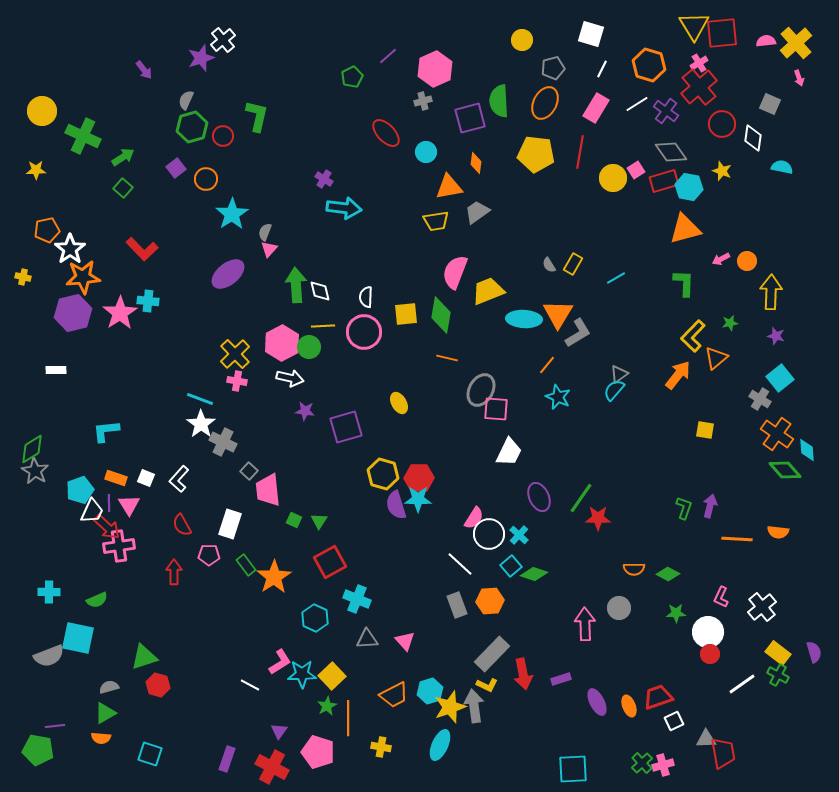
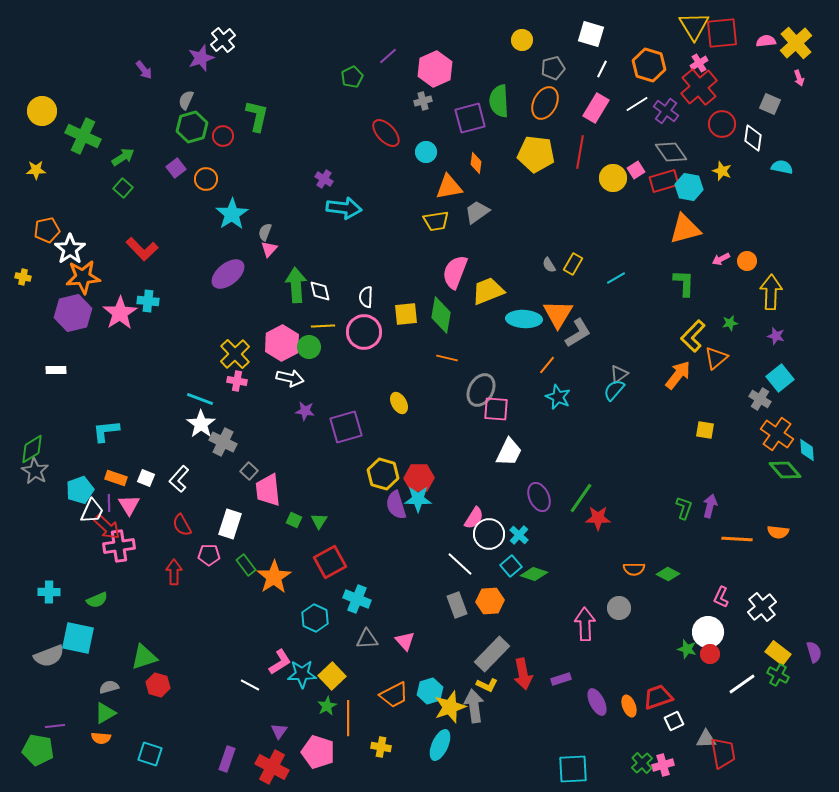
green star at (676, 613): moved 11 px right, 36 px down; rotated 18 degrees clockwise
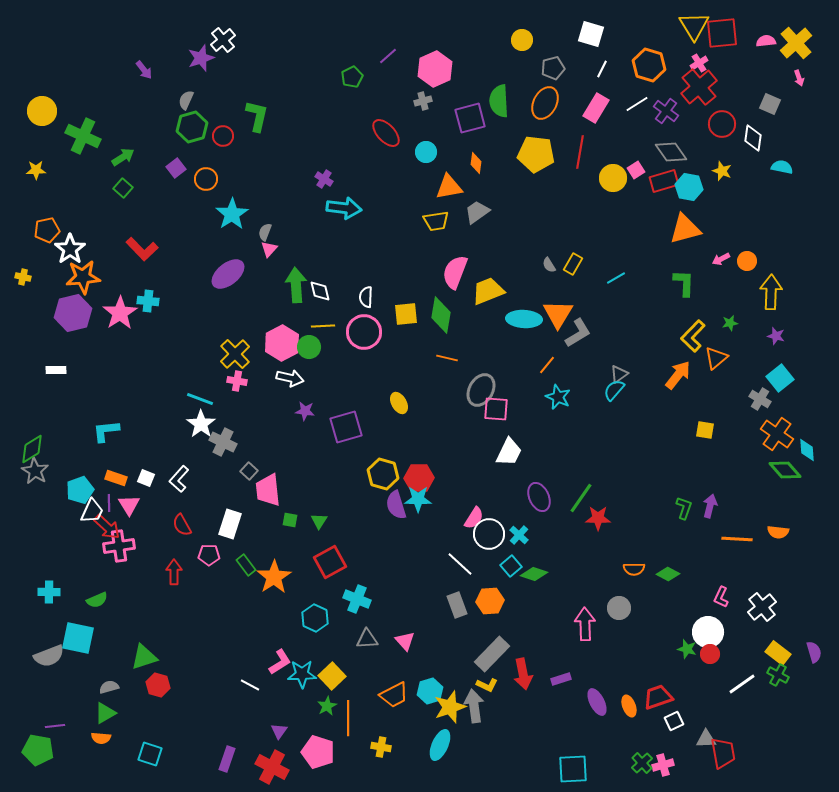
green square at (294, 520): moved 4 px left; rotated 14 degrees counterclockwise
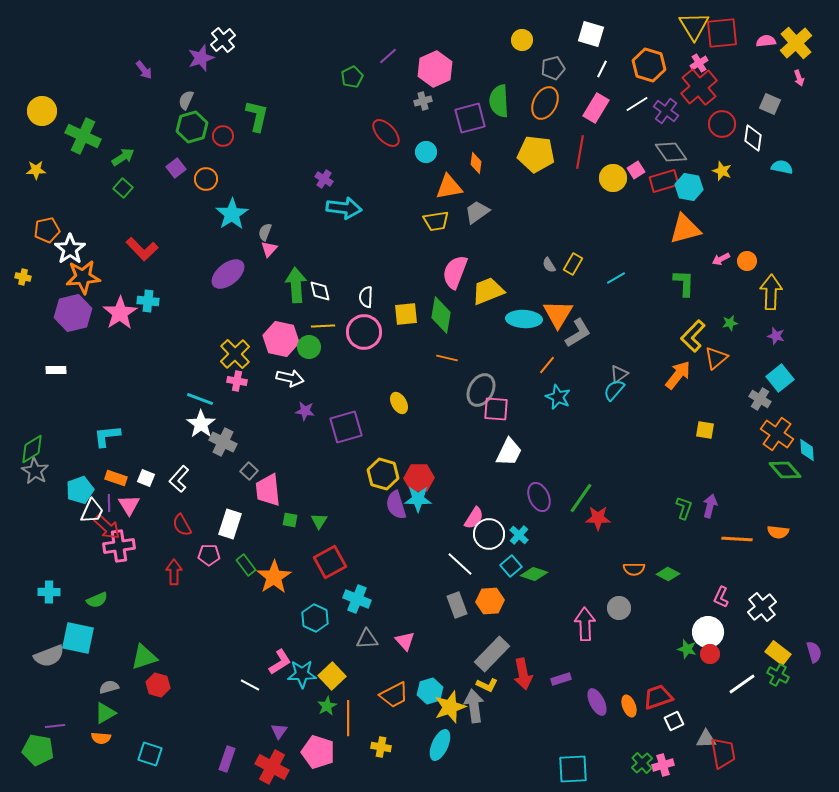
pink hexagon at (282, 343): moved 1 px left, 4 px up; rotated 20 degrees counterclockwise
cyan L-shape at (106, 431): moved 1 px right, 5 px down
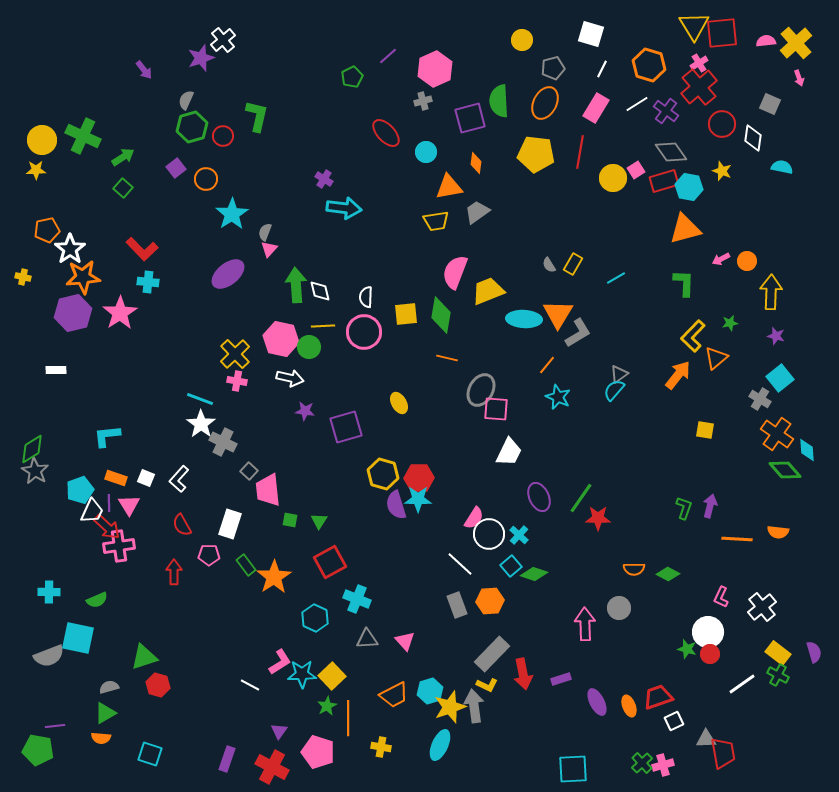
yellow circle at (42, 111): moved 29 px down
cyan cross at (148, 301): moved 19 px up
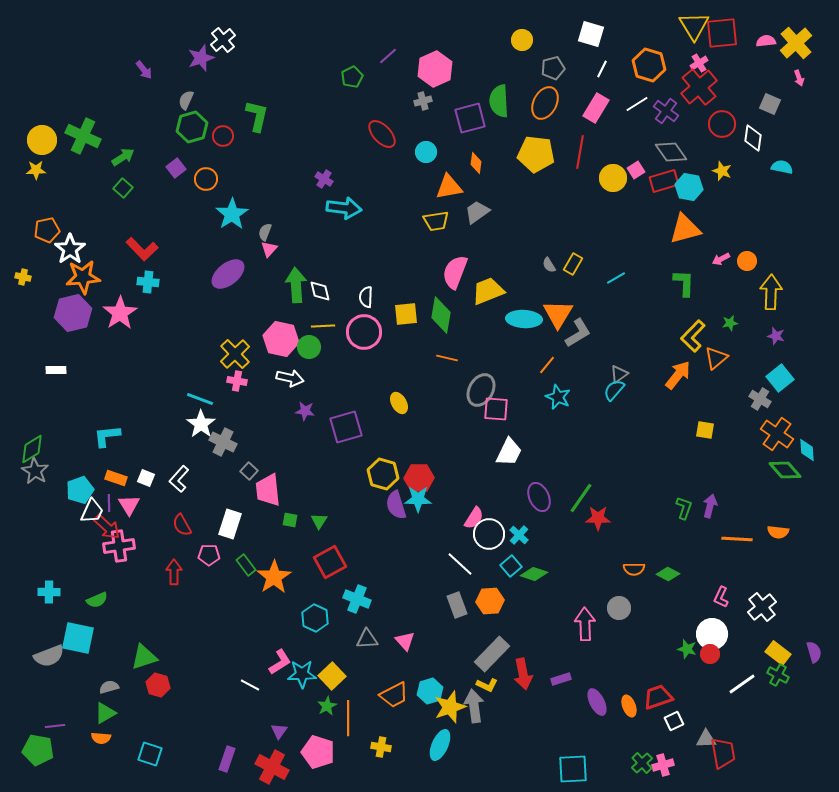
red ellipse at (386, 133): moved 4 px left, 1 px down
white circle at (708, 632): moved 4 px right, 2 px down
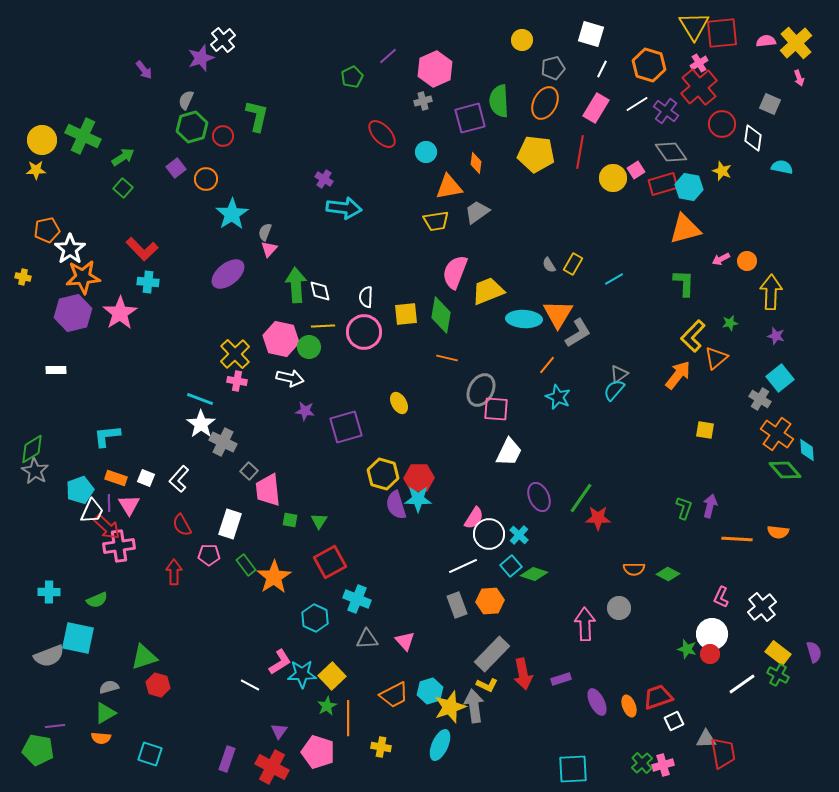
red rectangle at (664, 181): moved 1 px left, 3 px down
cyan line at (616, 278): moved 2 px left, 1 px down
white line at (460, 564): moved 3 px right, 2 px down; rotated 68 degrees counterclockwise
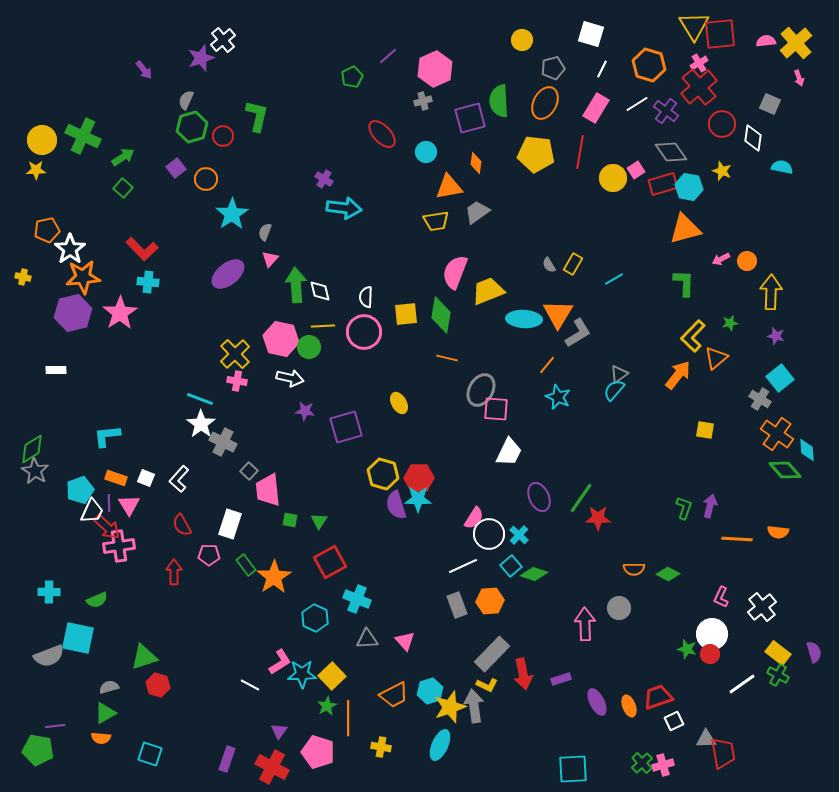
red square at (722, 33): moved 2 px left, 1 px down
pink triangle at (269, 249): moved 1 px right, 10 px down
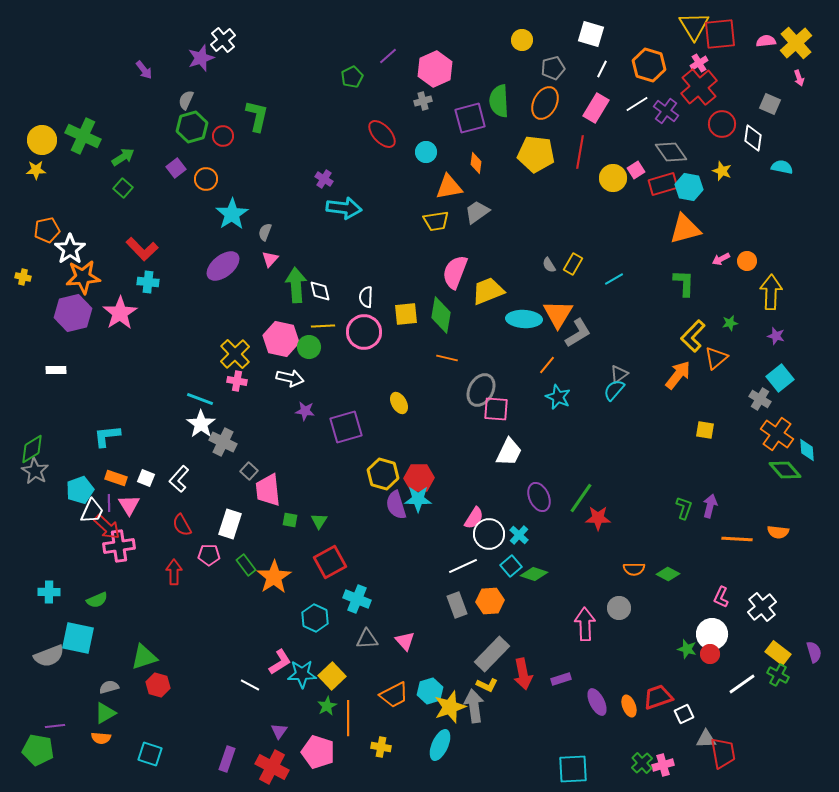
purple ellipse at (228, 274): moved 5 px left, 8 px up
white square at (674, 721): moved 10 px right, 7 px up
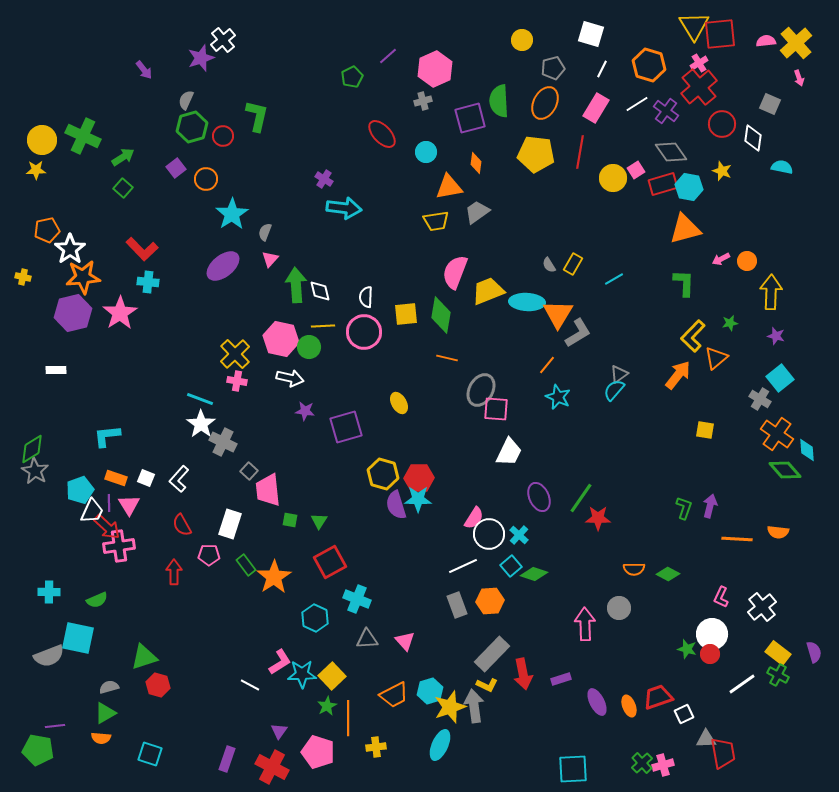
cyan ellipse at (524, 319): moved 3 px right, 17 px up
yellow cross at (381, 747): moved 5 px left; rotated 18 degrees counterclockwise
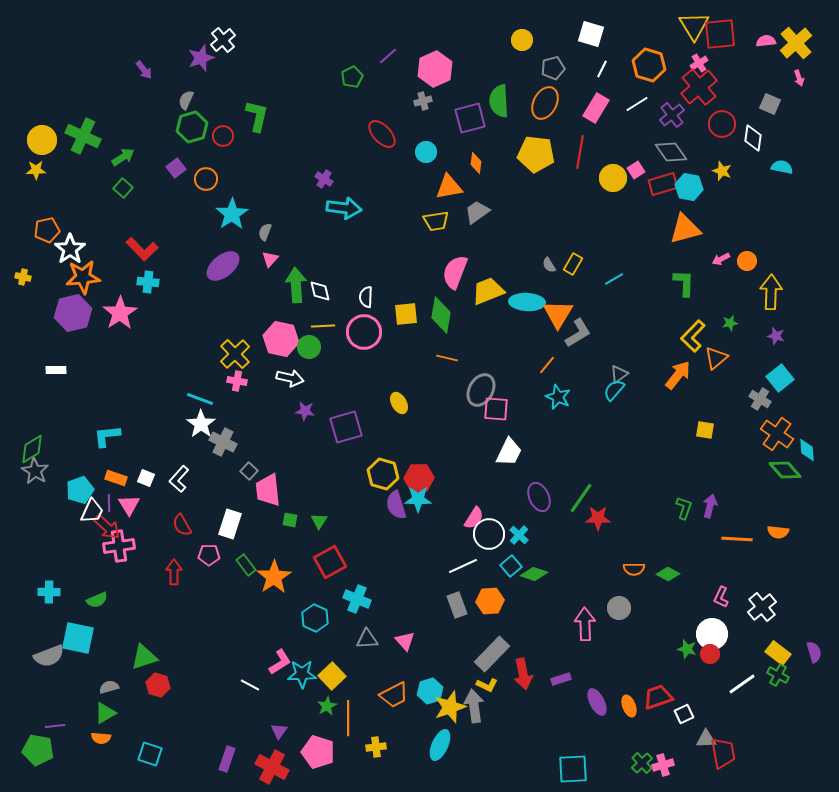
purple cross at (666, 111): moved 6 px right, 4 px down; rotated 15 degrees clockwise
